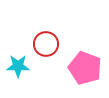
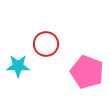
pink pentagon: moved 2 px right, 4 px down
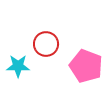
pink pentagon: moved 1 px left, 6 px up
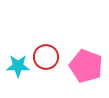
red circle: moved 13 px down
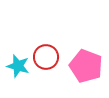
cyan star: rotated 15 degrees clockwise
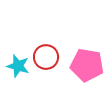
pink pentagon: moved 1 px right, 1 px up; rotated 12 degrees counterclockwise
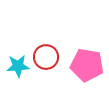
cyan star: rotated 20 degrees counterclockwise
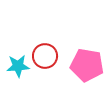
red circle: moved 1 px left, 1 px up
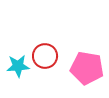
pink pentagon: moved 3 px down
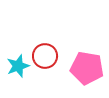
cyan star: rotated 15 degrees counterclockwise
